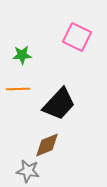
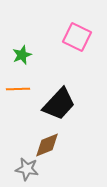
green star: rotated 18 degrees counterclockwise
gray star: moved 1 px left, 2 px up
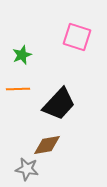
pink square: rotated 8 degrees counterclockwise
brown diamond: rotated 12 degrees clockwise
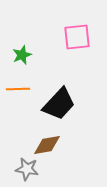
pink square: rotated 24 degrees counterclockwise
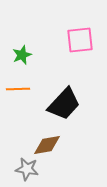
pink square: moved 3 px right, 3 px down
black trapezoid: moved 5 px right
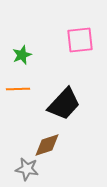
brown diamond: rotated 8 degrees counterclockwise
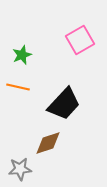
pink square: rotated 24 degrees counterclockwise
orange line: moved 2 px up; rotated 15 degrees clockwise
brown diamond: moved 1 px right, 2 px up
gray star: moved 7 px left; rotated 15 degrees counterclockwise
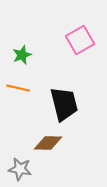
orange line: moved 1 px down
black trapezoid: rotated 57 degrees counterclockwise
brown diamond: rotated 20 degrees clockwise
gray star: rotated 15 degrees clockwise
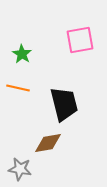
pink square: rotated 20 degrees clockwise
green star: moved 1 px up; rotated 18 degrees counterclockwise
brown diamond: rotated 12 degrees counterclockwise
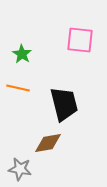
pink square: rotated 16 degrees clockwise
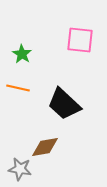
black trapezoid: rotated 147 degrees clockwise
brown diamond: moved 3 px left, 4 px down
